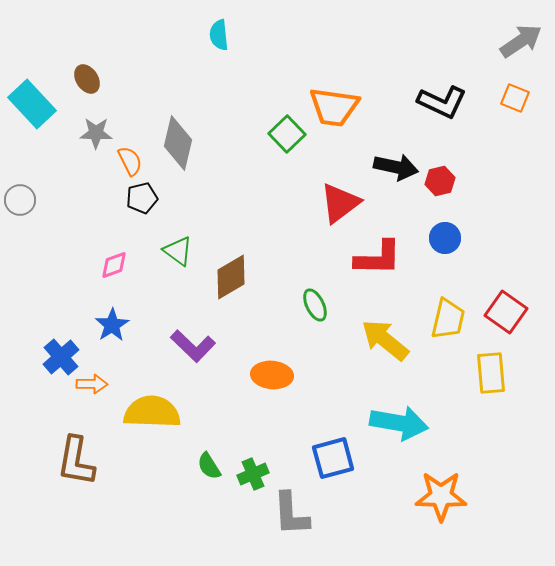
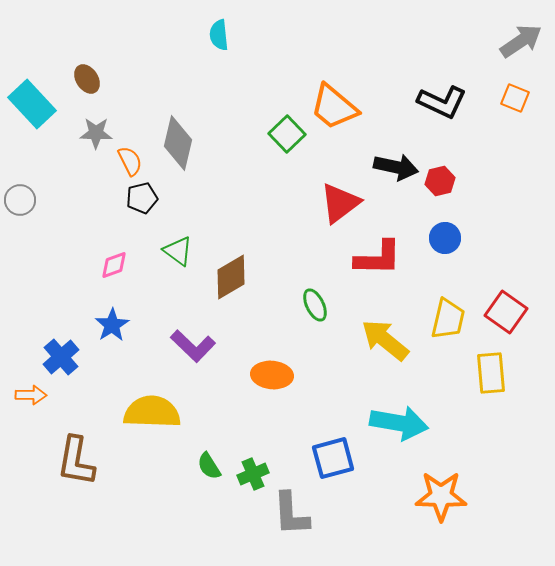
orange trapezoid: rotated 32 degrees clockwise
orange arrow: moved 61 px left, 11 px down
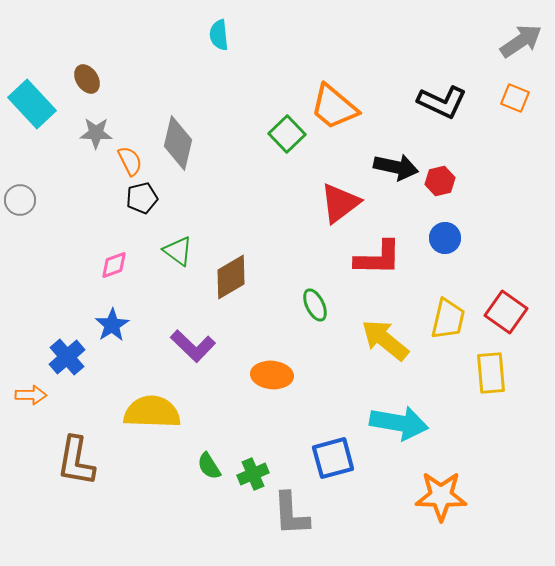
blue cross: moved 6 px right
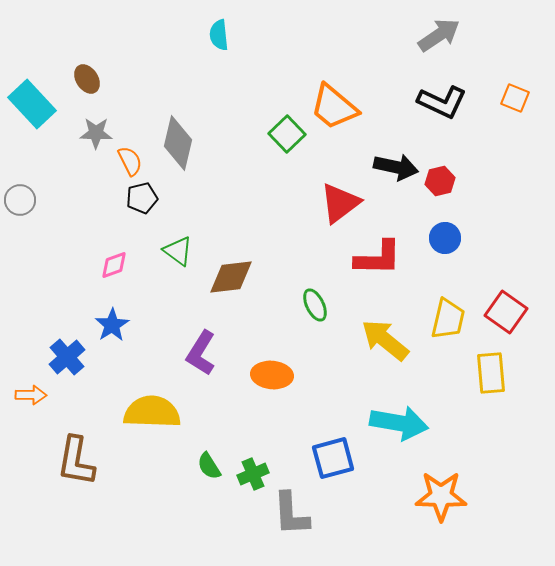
gray arrow: moved 82 px left, 6 px up
brown diamond: rotated 24 degrees clockwise
purple L-shape: moved 8 px right, 7 px down; rotated 78 degrees clockwise
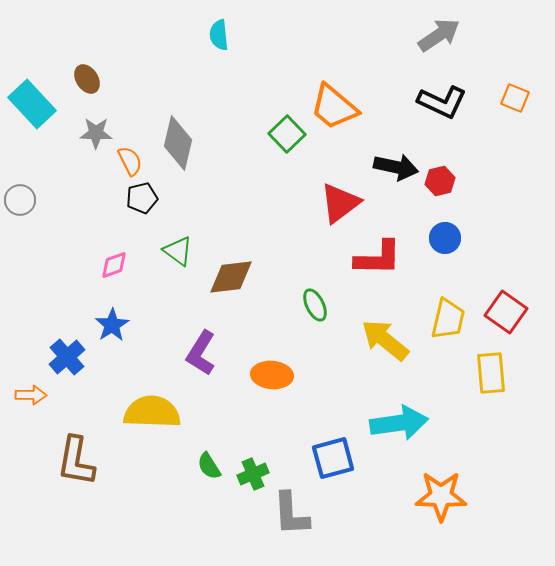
cyan arrow: rotated 18 degrees counterclockwise
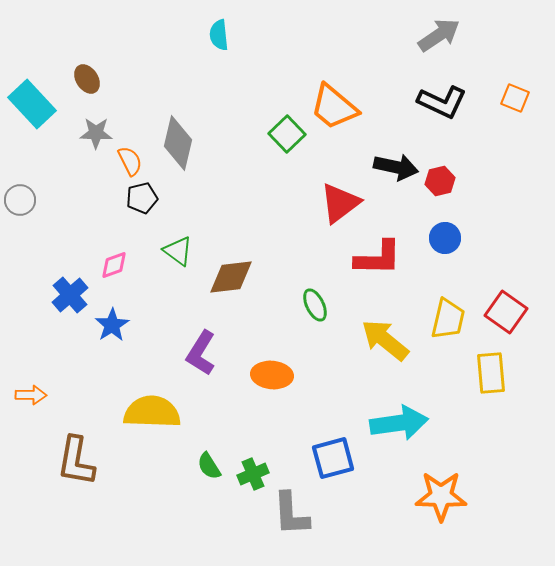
blue cross: moved 3 px right, 62 px up
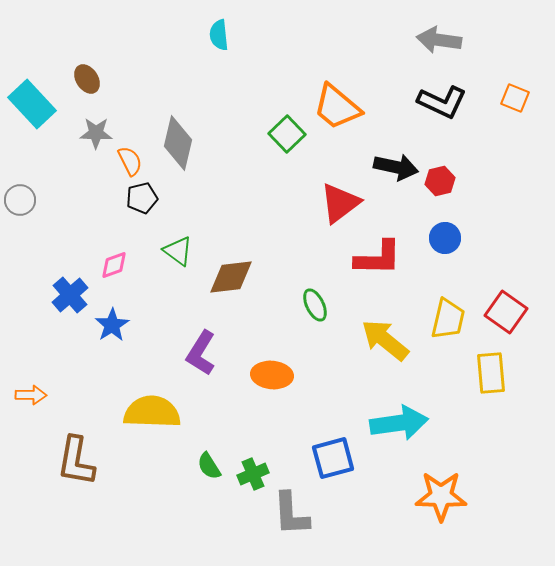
gray arrow: moved 5 px down; rotated 138 degrees counterclockwise
orange trapezoid: moved 3 px right
